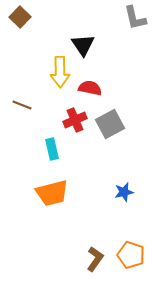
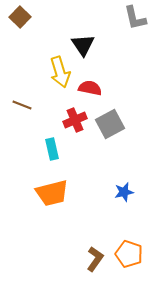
yellow arrow: rotated 16 degrees counterclockwise
orange pentagon: moved 2 px left, 1 px up
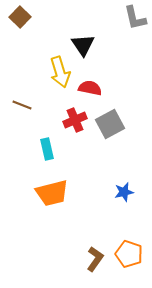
cyan rectangle: moved 5 px left
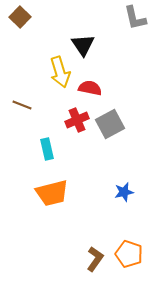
red cross: moved 2 px right
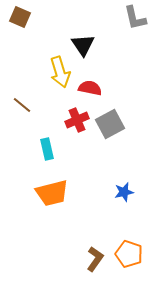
brown square: rotated 20 degrees counterclockwise
brown line: rotated 18 degrees clockwise
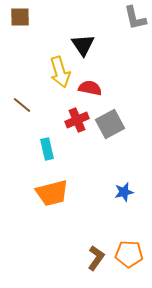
brown square: rotated 25 degrees counterclockwise
orange pentagon: rotated 16 degrees counterclockwise
brown L-shape: moved 1 px right, 1 px up
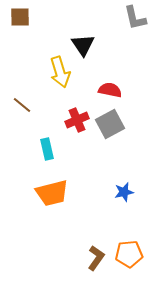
red semicircle: moved 20 px right, 2 px down
orange pentagon: rotated 8 degrees counterclockwise
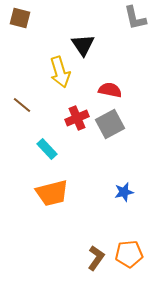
brown square: moved 1 px down; rotated 15 degrees clockwise
red cross: moved 2 px up
cyan rectangle: rotated 30 degrees counterclockwise
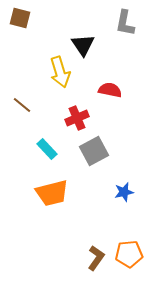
gray L-shape: moved 10 px left, 5 px down; rotated 24 degrees clockwise
gray square: moved 16 px left, 27 px down
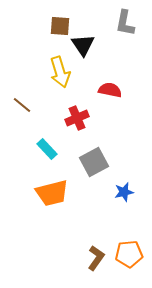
brown square: moved 40 px right, 8 px down; rotated 10 degrees counterclockwise
gray square: moved 11 px down
